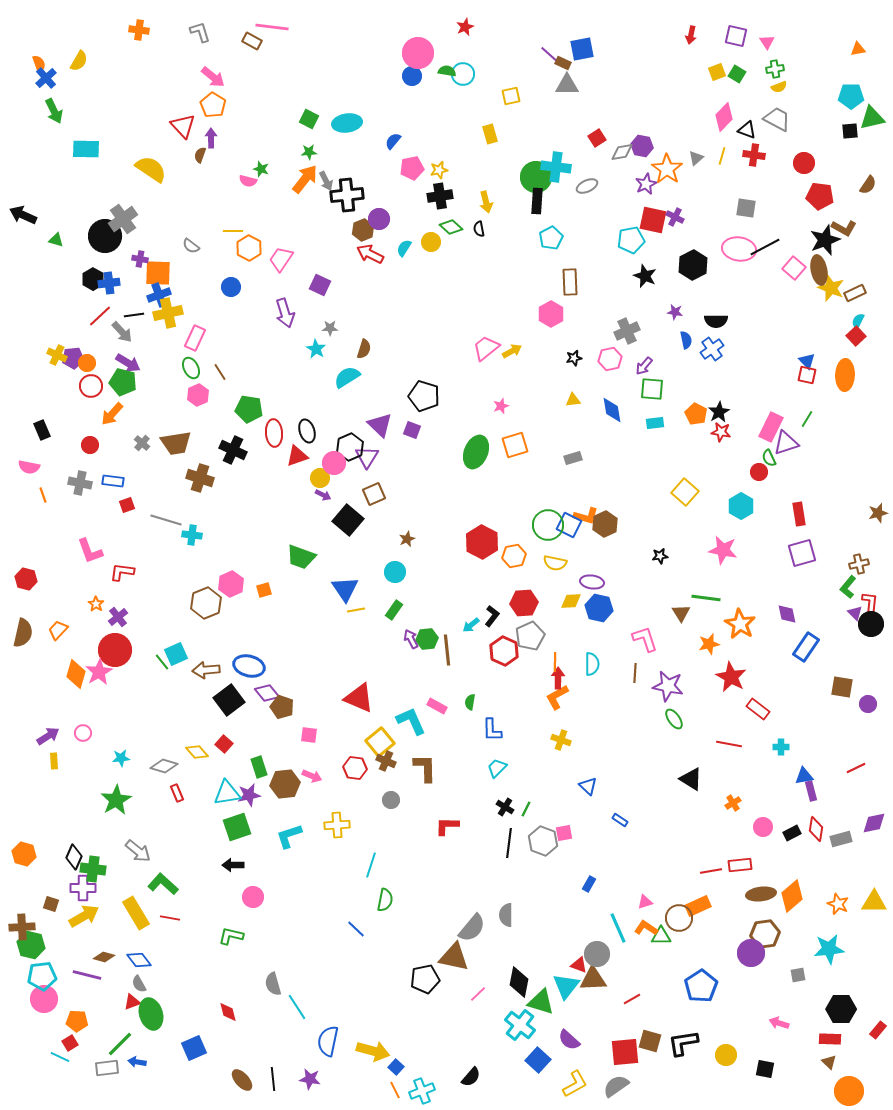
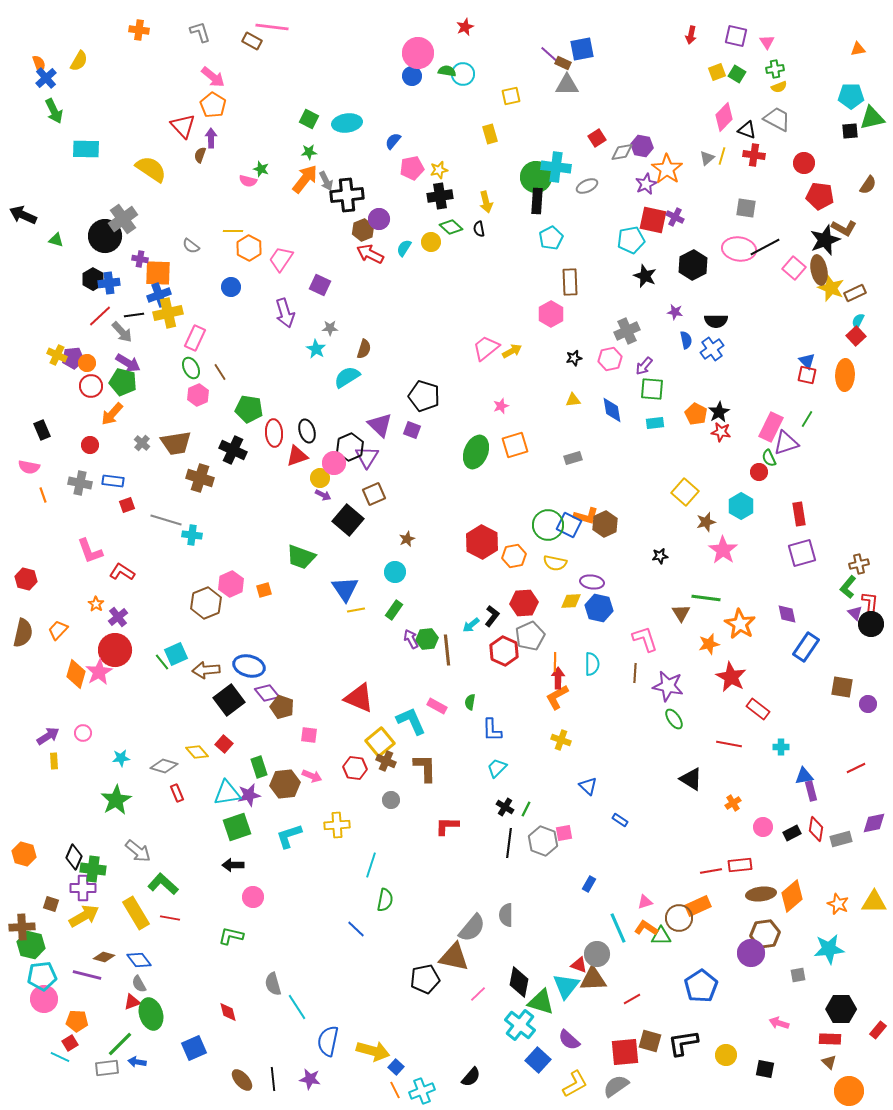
gray triangle at (696, 158): moved 11 px right
brown star at (878, 513): moved 172 px left, 9 px down
pink star at (723, 550): rotated 24 degrees clockwise
red L-shape at (122, 572): rotated 25 degrees clockwise
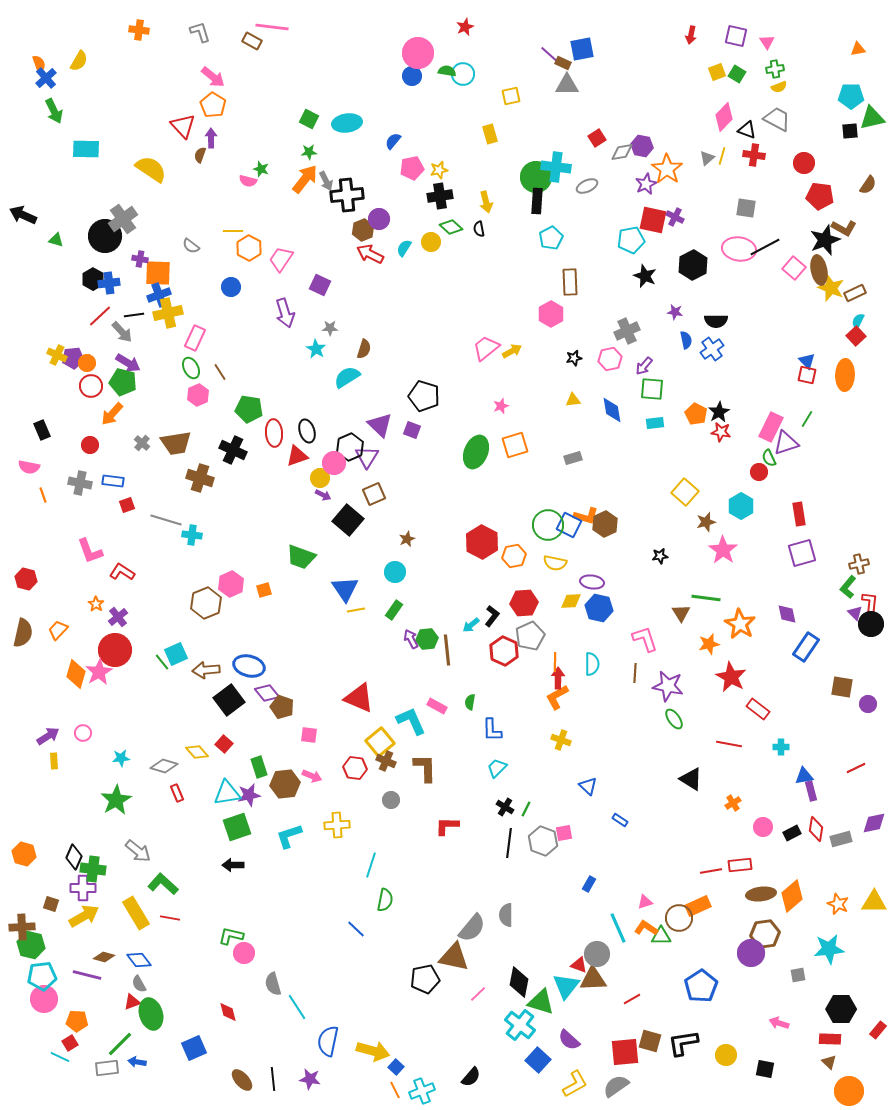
pink circle at (253, 897): moved 9 px left, 56 px down
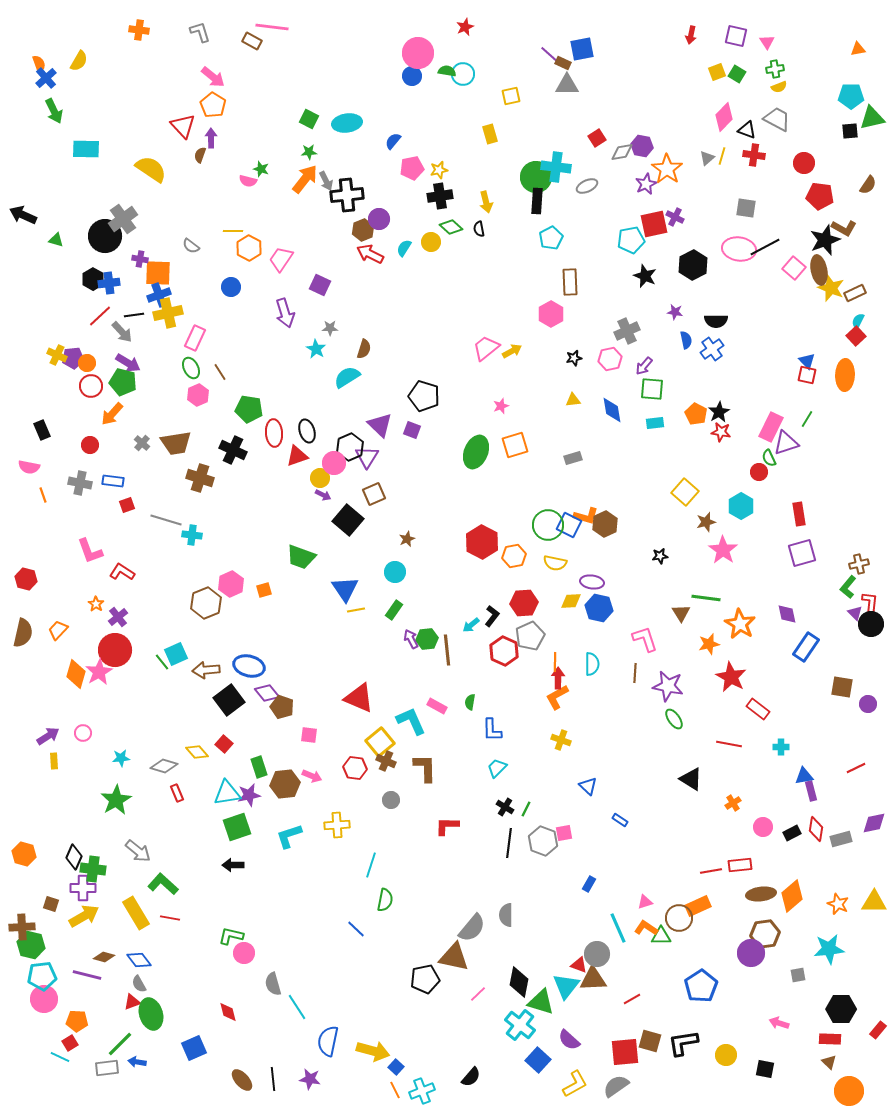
red square at (653, 220): moved 1 px right, 4 px down; rotated 24 degrees counterclockwise
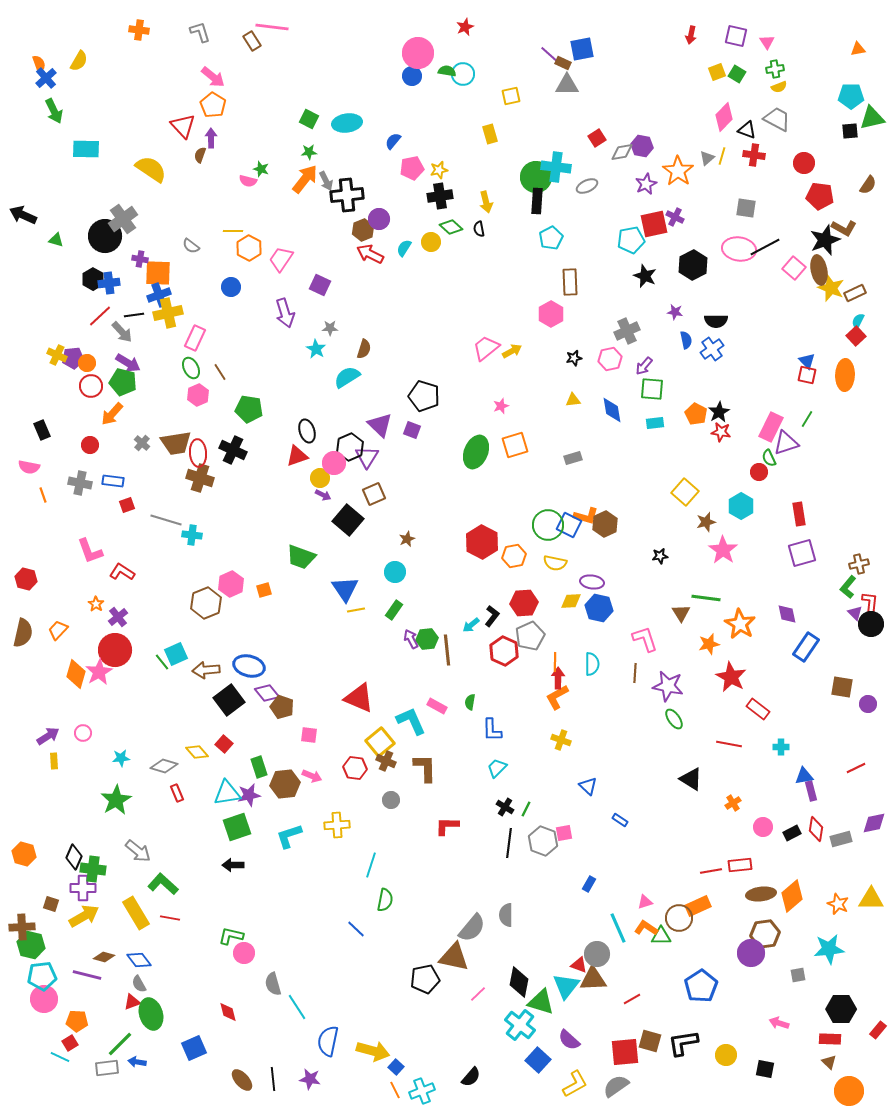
brown rectangle at (252, 41): rotated 30 degrees clockwise
orange star at (667, 169): moved 11 px right, 2 px down
red ellipse at (274, 433): moved 76 px left, 20 px down
yellow triangle at (874, 902): moved 3 px left, 3 px up
